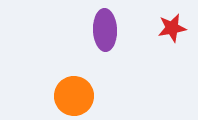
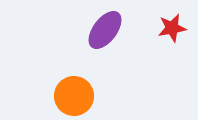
purple ellipse: rotated 39 degrees clockwise
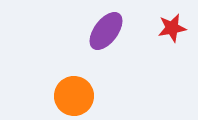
purple ellipse: moved 1 px right, 1 px down
